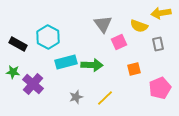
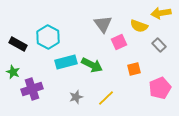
gray rectangle: moved 1 px right, 1 px down; rotated 32 degrees counterclockwise
green arrow: rotated 25 degrees clockwise
green star: rotated 16 degrees clockwise
purple cross: moved 1 px left, 5 px down; rotated 30 degrees clockwise
yellow line: moved 1 px right
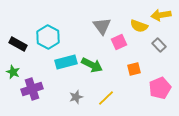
yellow arrow: moved 2 px down
gray triangle: moved 1 px left, 2 px down
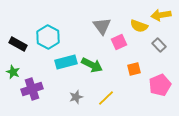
pink pentagon: moved 3 px up
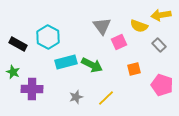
pink pentagon: moved 2 px right; rotated 30 degrees counterclockwise
purple cross: rotated 20 degrees clockwise
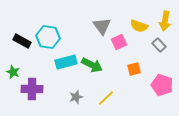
yellow arrow: moved 4 px right, 6 px down; rotated 72 degrees counterclockwise
cyan hexagon: rotated 20 degrees counterclockwise
black rectangle: moved 4 px right, 3 px up
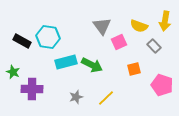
gray rectangle: moved 5 px left, 1 px down
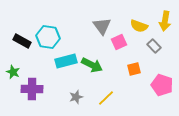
cyan rectangle: moved 1 px up
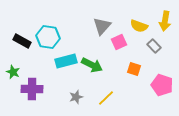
gray triangle: rotated 18 degrees clockwise
orange square: rotated 32 degrees clockwise
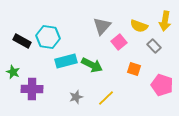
pink square: rotated 14 degrees counterclockwise
